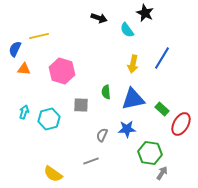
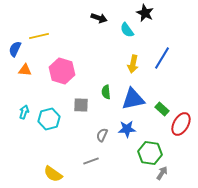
orange triangle: moved 1 px right, 1 px down
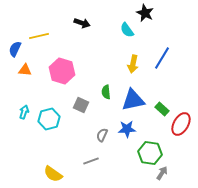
black arrow: moved 17 px left, 5 px down
blue triangle: moved 1 px down
gray square: rotated 21 degrees clockwise
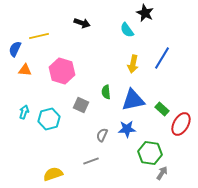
yellow semicircle: rotated 126 degrees clockwise
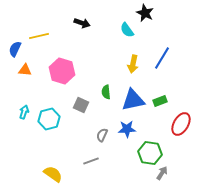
green rectangle: moved 2 px left, 8 px up; rotated 64 degrees counterclockwise
yellow semicircle: rotated 54 degrees clockwise
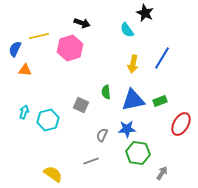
pink hexagon: moved 8 px right, 23 px up; rotated 25 degrees clockwise
cyan hexagon: moved 1 px left, 1 px down
green hexagon: moved 12 px left
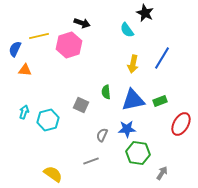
pink hexagon: moved 1 px left, 3 px up
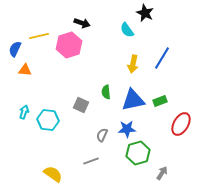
cyan hexagon: rotated 20 degrees clockwise
green hexagon: rotated 25 degrees counterclockwise
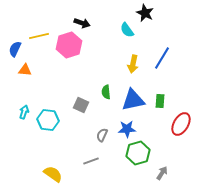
green rectangle: rotated 64 degrees counterclockwise
